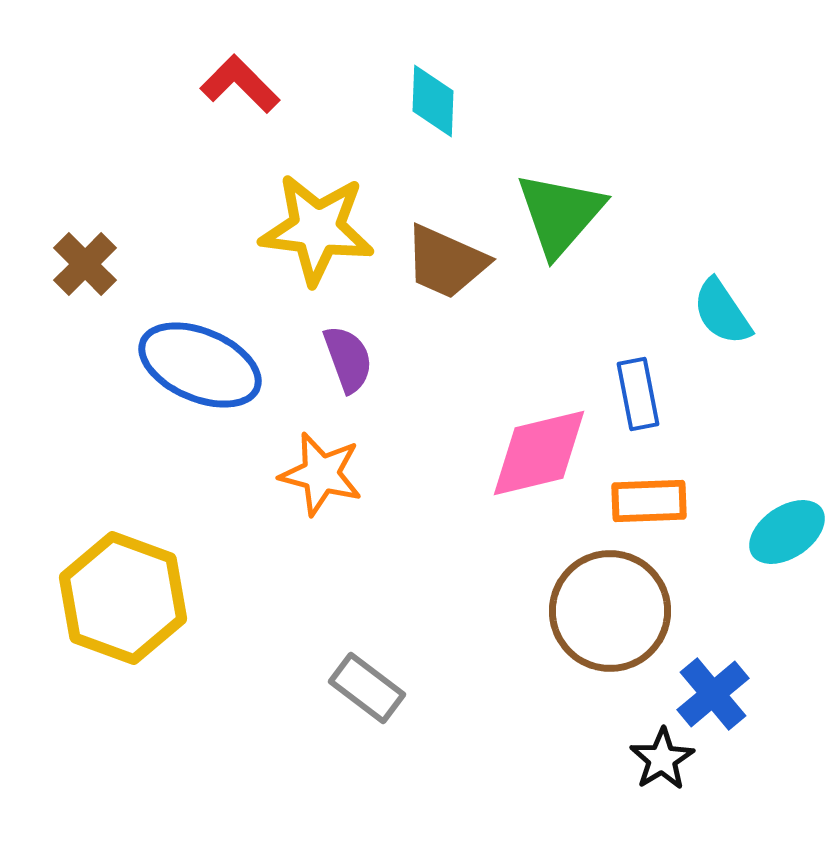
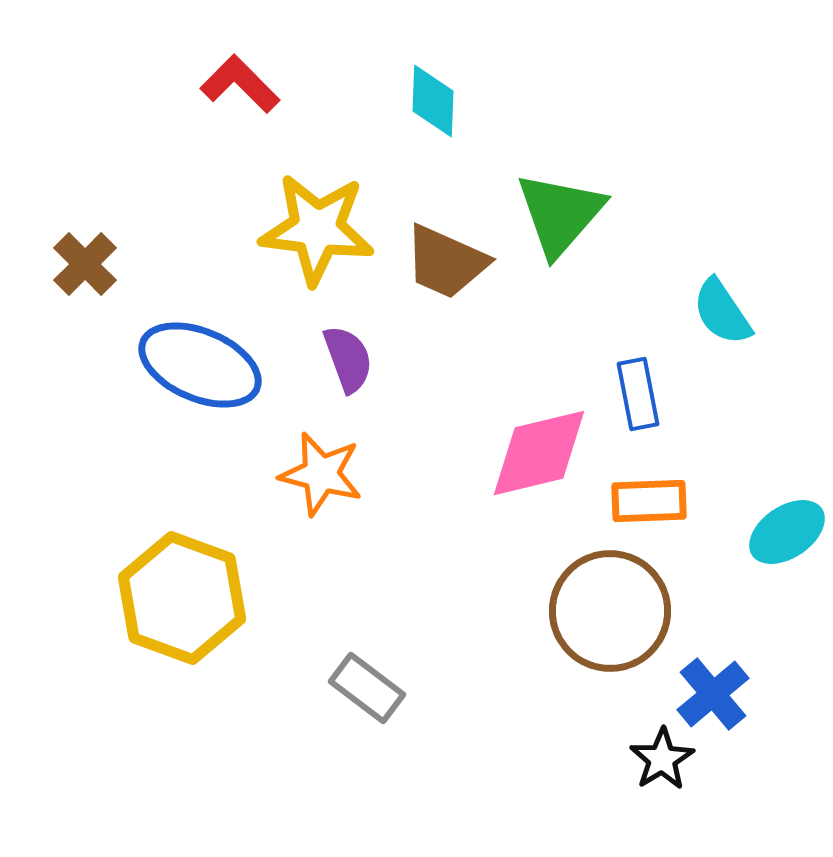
yellow hexagon: moved 59 px right
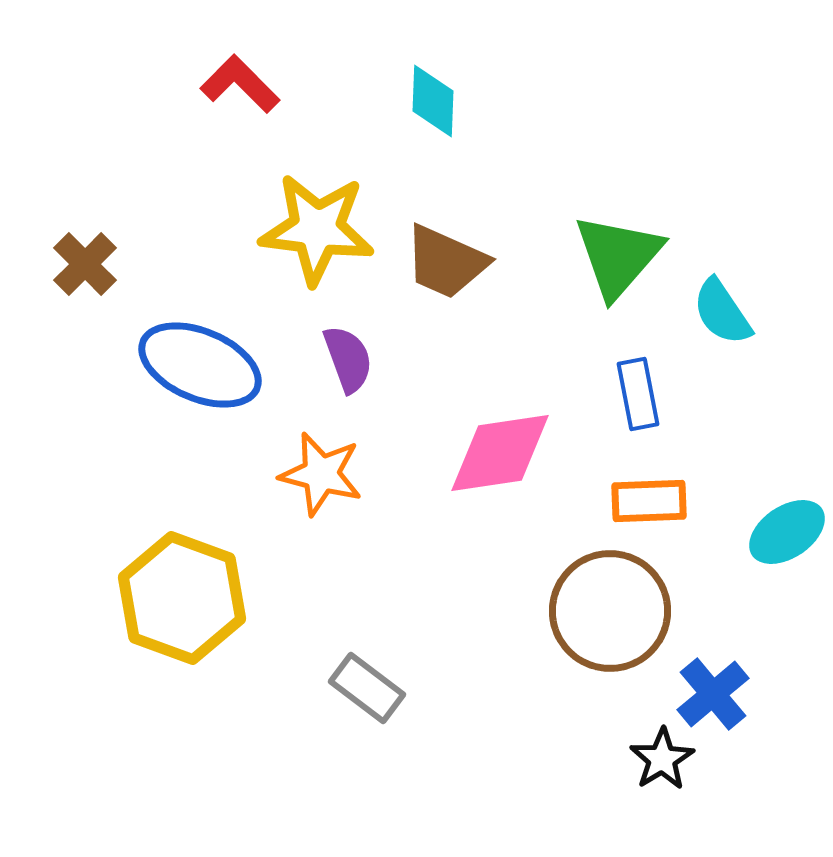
green triangle: moved 58 px right, 42 px down
pink diamond: moved 39 px left; rotated 5 degrees clockwise
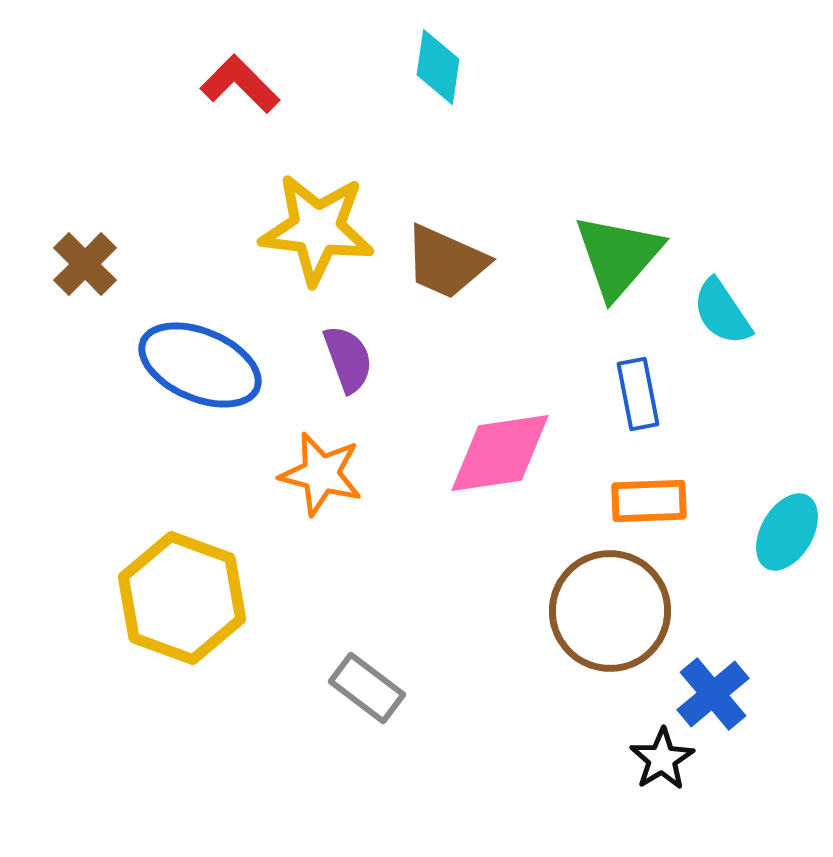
cyan diamond: moved 5 px right, 34 px up; rotated 6 degrees clockwise
cyan ellipse: rotated 26 degrees counterclockwise
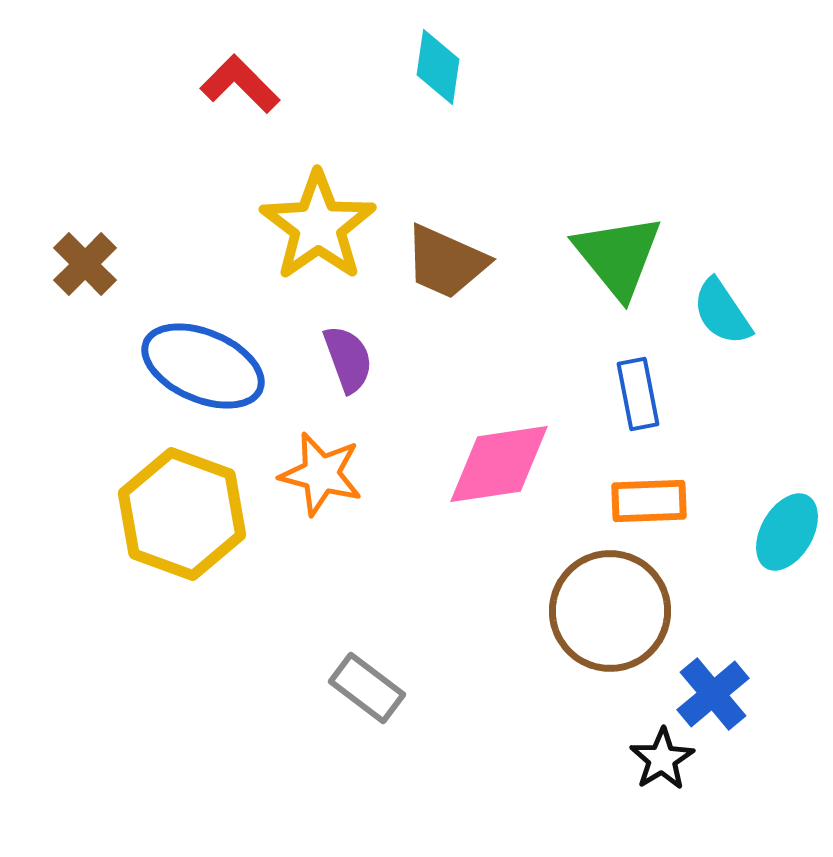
yellow star: moved 1 px right, 3 px up; rotated 30 degrees clockwise
green triangle: rotated 20 degrees counterclockwise
blue ellipse: moved 3 px right, 1 px down
pink diamond: moved 1 px left, 11 px down
yellow hexagon: moved 84 px up
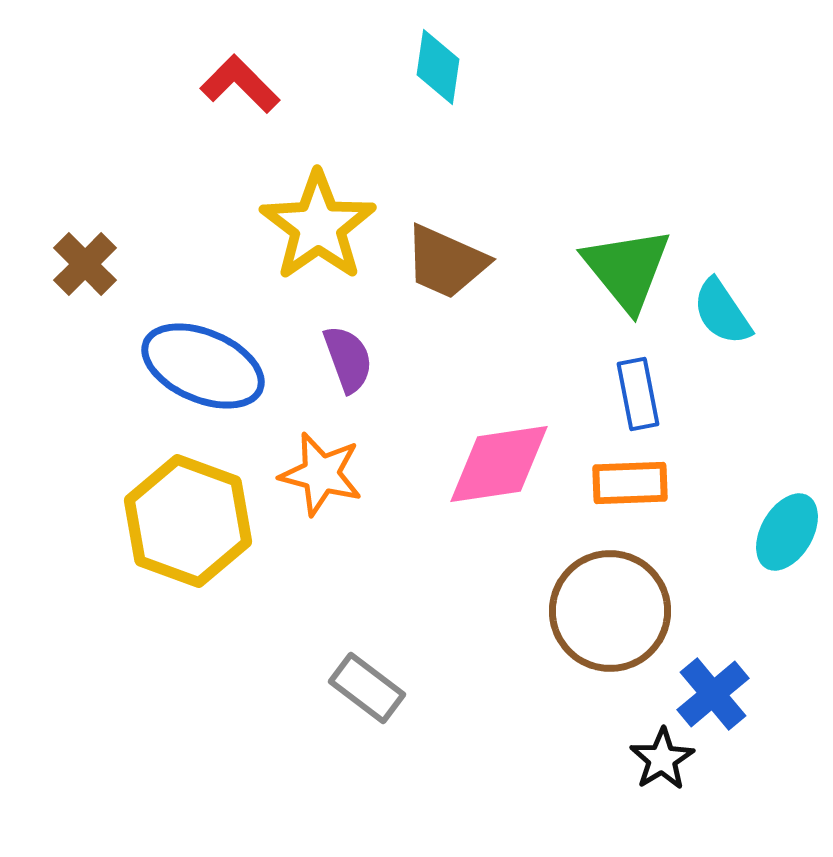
green triangle: moved 9 px right, 13 px down
orange rectangle: moved 19 px left, 18 px up
yellow hexagon: moved 6 px right, 7 px down
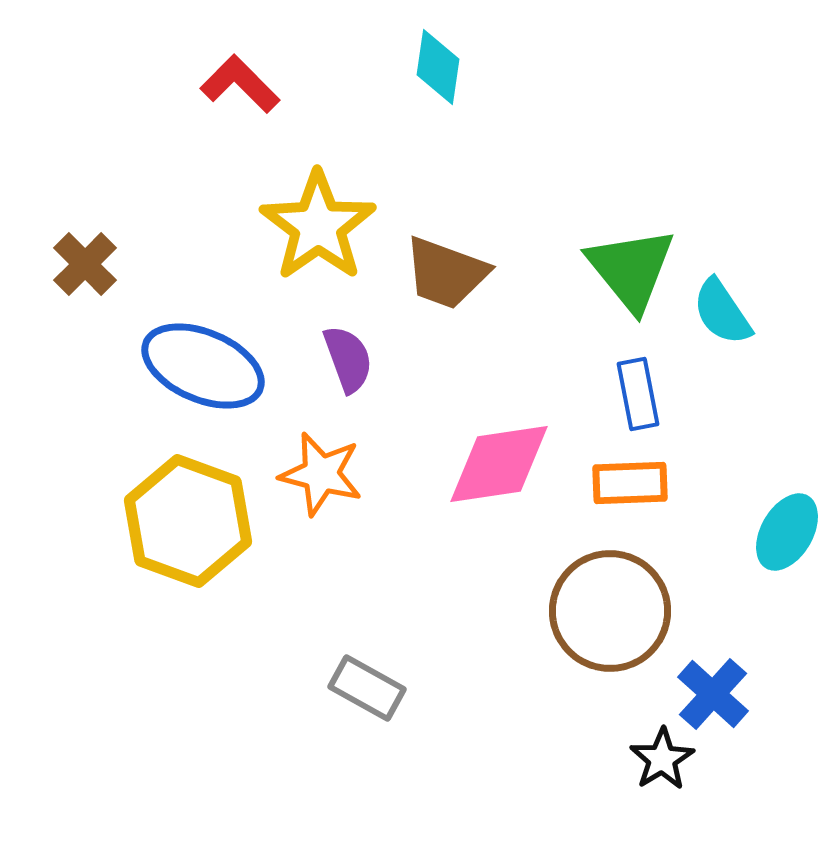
brown trapezoid: moved 11 px down; rotated 4 degrees counterclockwise
green triangle: moved 4 px right
gray rectangle: rotated 8 degrees counterclockwise
blue cross: rotated 8 degrees counterclockwise
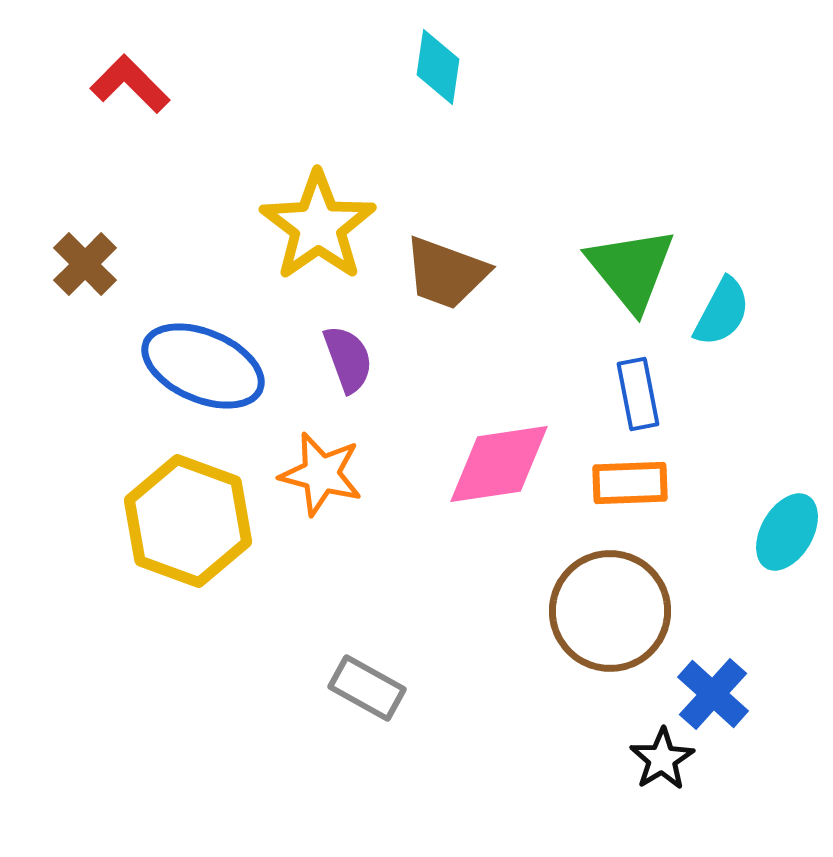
red L-shape: moved 110 px left
cyan semicircle: rotated 118 degrees counterclockwise
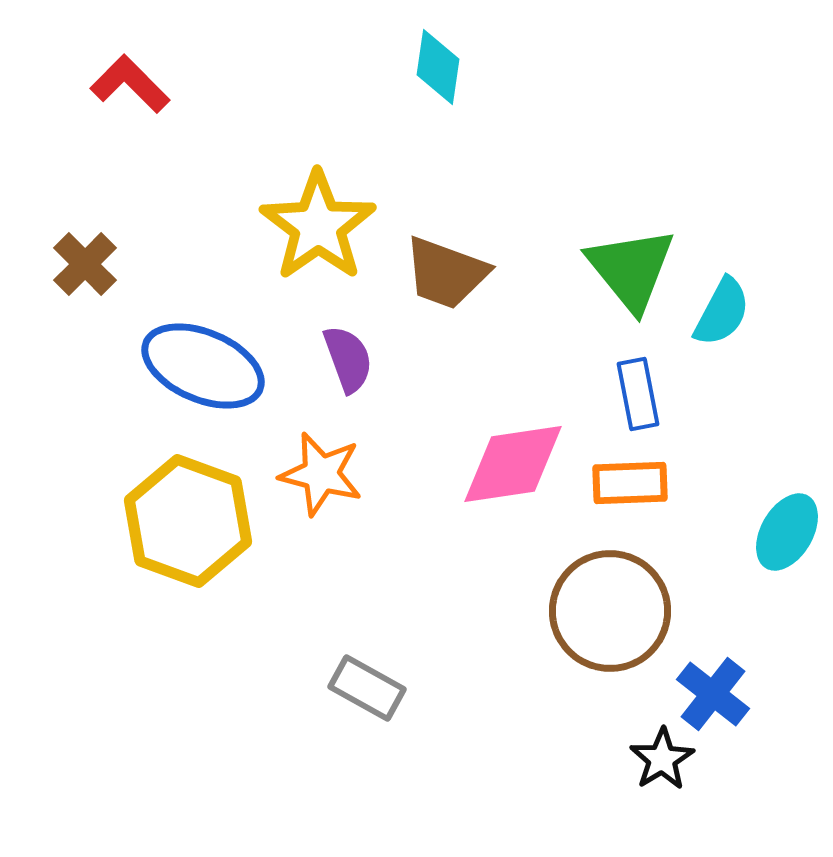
pink diamond: moved 14 px right
blue cross: rotated 4 degrees counterclockwise
